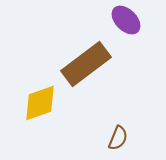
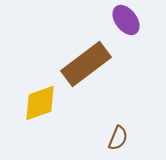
purple ellipse: rotated 8 degrees clockwise
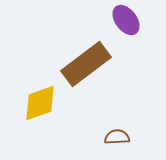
brown semicircle: moved 1 px left, 1 px up; rotated 115 degrees counterclockwise
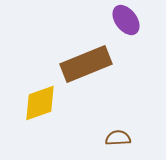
brown rectangle: rotated 15 degrees clockwise
brown semicircle: moved 1 px right, 1 px down
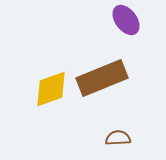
brown rectangle: moved 16 px right, 14 px down
yellow diamond: moved 11 px right, 14 px up
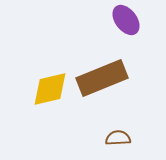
yellow diamond: moved 1 px left; rotated 6 degrees clockwise
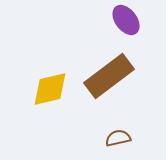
brown rectangle: moved 7 px right, 2 px up; rotated 15 degrees counterclockwise
brown semicircle: rotated 10 degrees counterclockwise
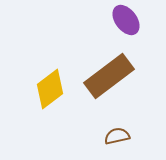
yellow diamond: rotated 24 degrees counterclockwise
brown semicircle: moved 1 px left, 2 px up
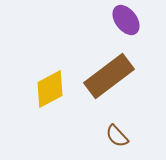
yellow diamond: rotated 9 degrees clockwise
brown semicircle: rotated 120 degrees counterclockwise
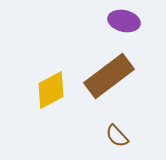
purple ellipse: moved 2 px left, 1 px down; rotated 40 degrees counterclockwise
yellow diamond: moved 1 px right, 1 px down
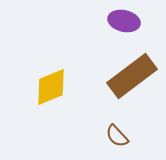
brown rectangle: moved 23 px right
yellow diamond: moved 3 px up; rotated 6 degrees clockwise
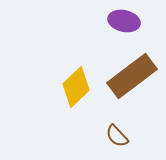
yellow diamond: moved 25 px right; rotated 21 degrees counterclockwise
